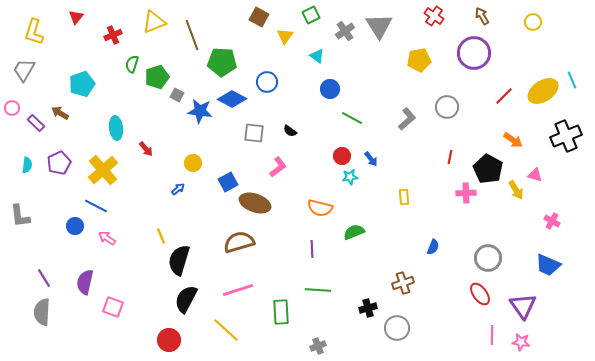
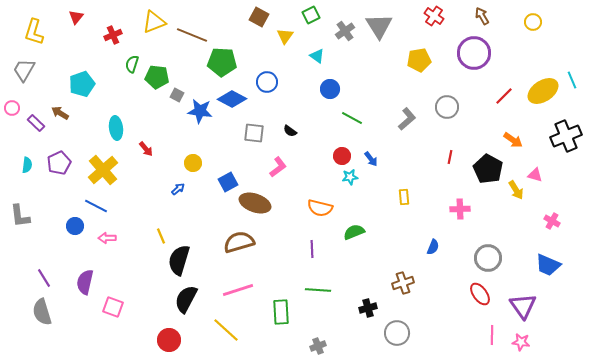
brown line at (192, 35): rotated 48 degrees counterclockwise
green pentagon at (157, 77): rotated 25 degrees clockwise
pink cross at (466, 193): moved 6 px left, 16 px down
pink arrow at (107, 238): rotated 36 degrees counterclockwise
gray semicircle at (42, 312): rotated 20 degrees counterclockwise
gray circle at (397, 328): moved 5 px down
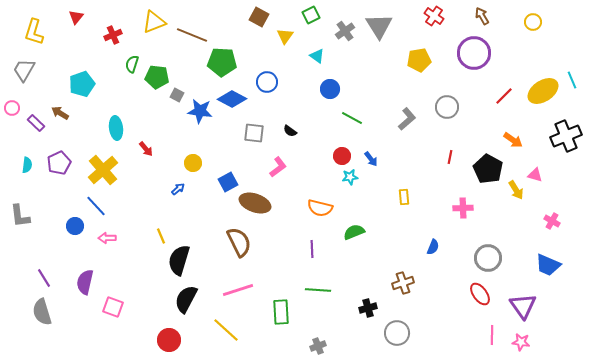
blue line at (96, 206): rotated 20 degrees clockwise
pink cross at (460, 209): moved 3 px right, 1 px up
brown semicircle at (239, 242): rotated 80 degrees clockwise
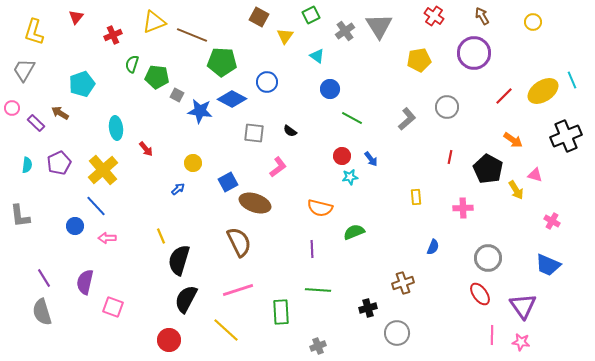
yellow rectangle at (404, 197): moved 12 px right
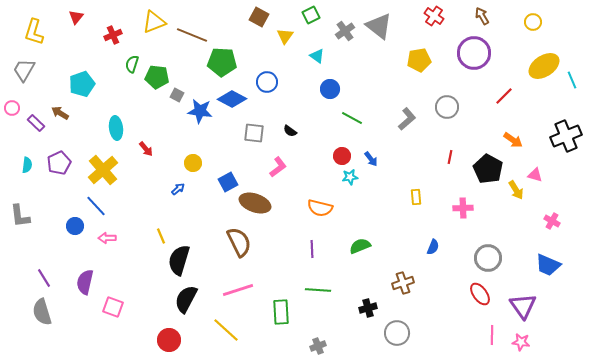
gray triangle at (379, 26): rotated 20 degrees counterclockwise
yellow ellipse at (543, 91): moved 1 px right, 25 px up
green semicircle at (354, 232): moved 6 px right, 14 px down
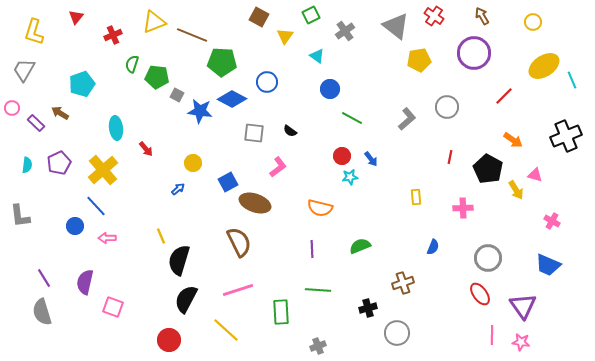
gray triangle at (379, 26): moved 17 px right
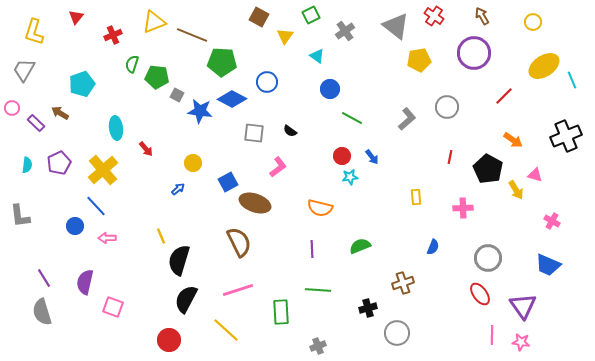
blue arrow at (371, 159): moved 1 px right, 2 px up
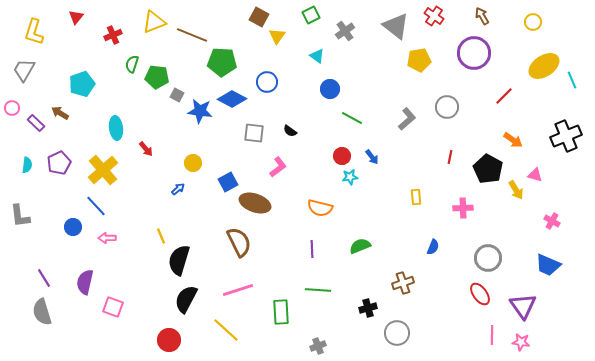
yellow triangle at (285, 36): moved 8 px left
blue circle at (75, 226): moved 2 px left, 1 px down
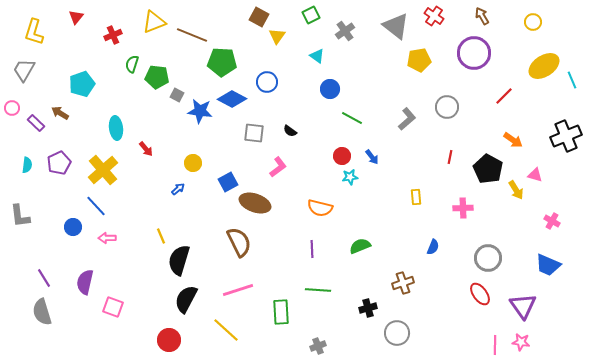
pink line at (492, 335): moved 3 px right, 10 px down
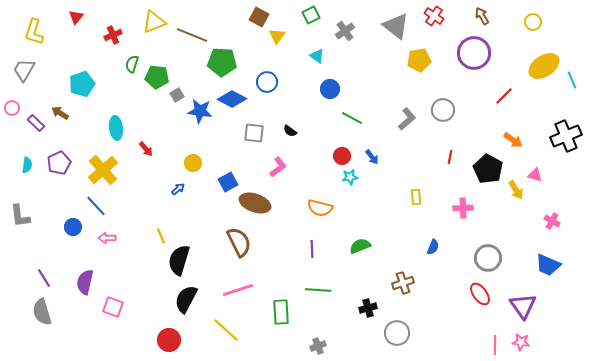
gray square at (177, 95): rotated 32 degrees clockwise
gray circle at (447, 107): moved 4 px left, 3 px down
